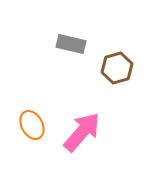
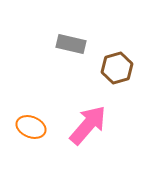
orange ellipse: moved 1 px left, 2 px down; rotated 40 degrees counterclockwise
pink arrow: moved 6 px right, 7 px up
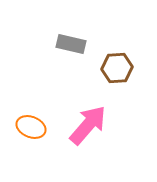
brown hexagon: rotated 12 degrees clockwise
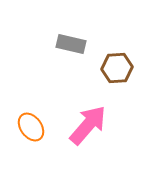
orange ellipse: rotated 32 degrees clockwise
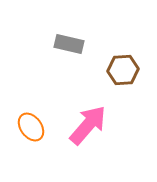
gray rectangle: moved 2 px left
brown hexagon: moved 6 px right, 2 px down
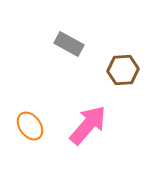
gray rectangle: rotated 16 degrees clockwise
orange ellipse: moved 1 px left, 1 px up
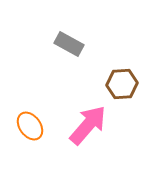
brown hexagon: moved 1 px left, 14 px down
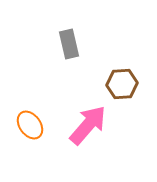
gray rectangle: rotated 48 degrees clockwise
orange ellipse: moved 1 px up
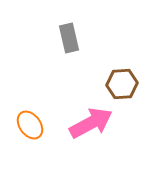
gray rectangle: moved 6 px up
pink arrow: moved 3 px right, 2 px up; rotated 21 degrees clockwise
